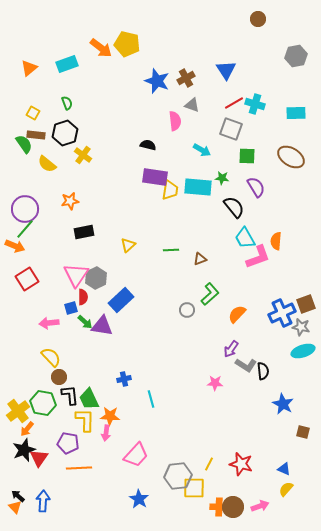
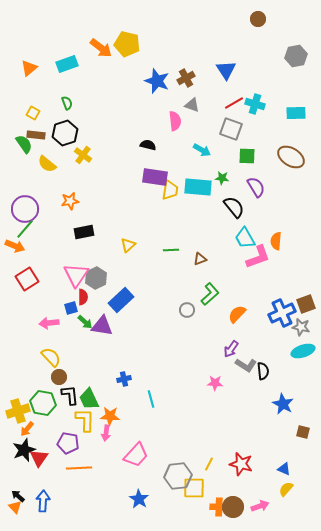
yellow cross at (18, 411): rotated 20 degrees clockwise
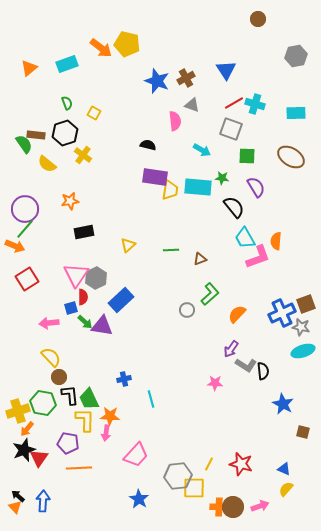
yellow square at (33, 113): moved 61 px right
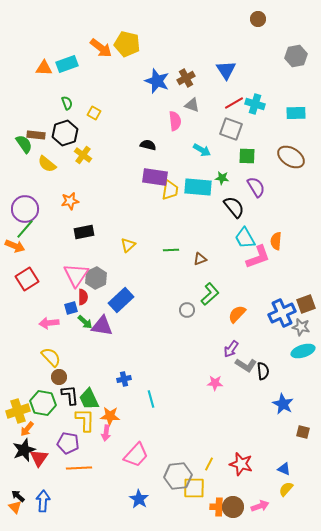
orange triangle at (29, 68): moved 15 px right; rotated 42 degrees clockwise
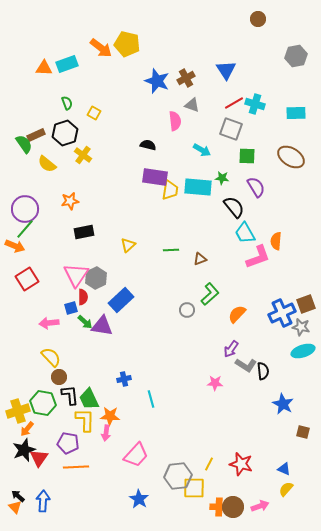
brown rectangle at (36, 135): rotated 30 degrees counterclockwise
cyan trapezoid at (245, 238): moved 5 px up
orange line at (79, 468): moved 3 px left, 1 px up
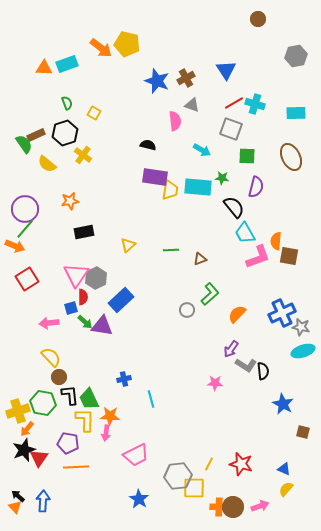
brown ellipse at (291, 157): rotated 32 degrees clockwise
purple semicircle at (256, 187): rotated 45 degrees clockwise
brown square at (306, 304): moved 17 px left, 48 px up; rotated 30 degrees clockwise
pink trapezoid at (136, 455): rotated 20 degrees clockwise
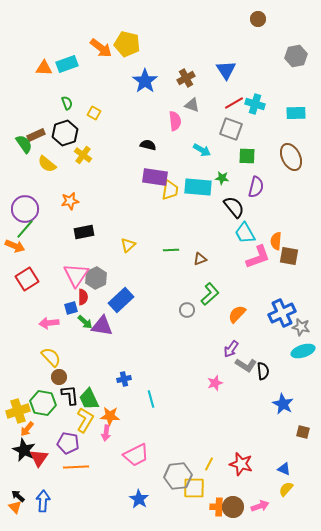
blue star at (157, 81): moved 12 px left; rotated 15 degrees clockwise
pink star at (215, 383): rotated 21 degrees counterclockwise
yellow L-shape at (85, 420): rotated 30 degrees clockwise
black star at (24, 450): rotated 25 degrees counterclockwise
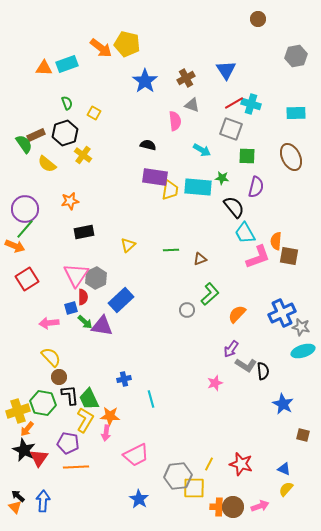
cyan cross at (255, 104): moved 4 px left
brown square at (303, 432): moved 3 px down
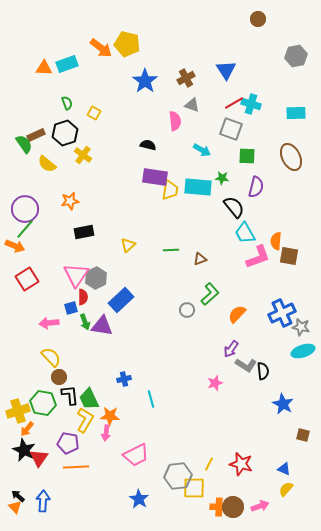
green arrow at (85, 322): rotated 28 degrees clockwise
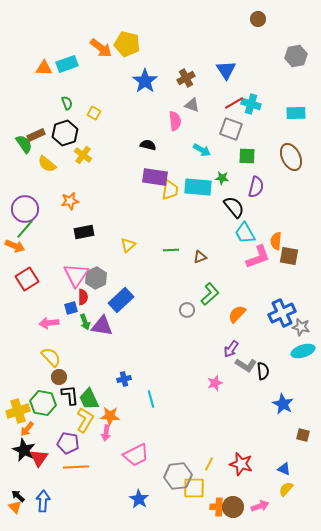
brown triangle at (200, 259): moved 2 px up
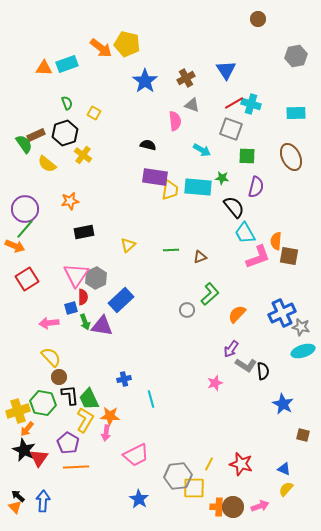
purple pentagon at (68, 443): rotated 20 degrees clockwise
